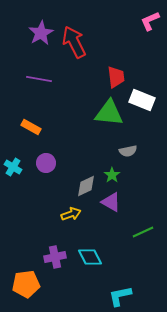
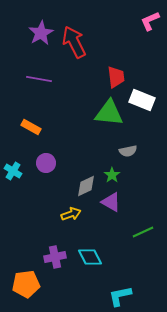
cyan cross: moved 4 px down
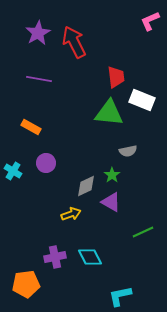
purple star: moved 3 px left
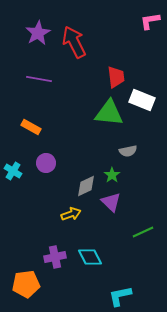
pink L-shape: rotated 15 degrees clockwise
purple triangle: rotated 15 degrees clockwise
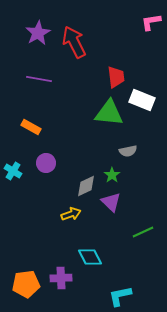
pink L-shape: moved 1 px right, 1 px down
purple cross: moved 6 px right, 21 px down; rotated 10 degrees clockwise
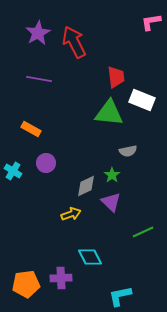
orange rectangle: moved 2 px down
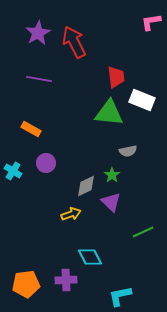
purple cross: moved 5 px right, 2 px down
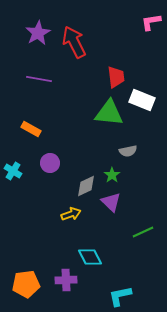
purple circle: moved 4 px right
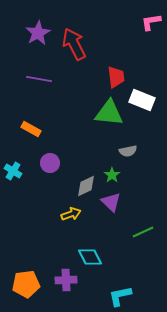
red arrow: moved 2 px down
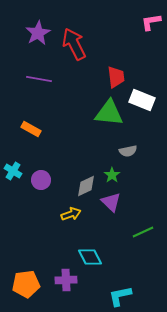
purple circle: moved 9 px left, 17 px down
